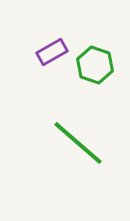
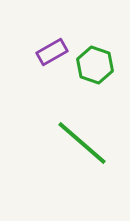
green line: moved 4 px right
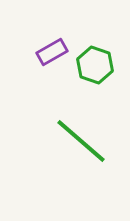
green line: moved 1 px left, 2 px up
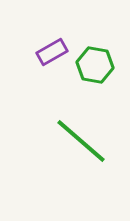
green hexagon: rotated 9 degrees counterclockwise
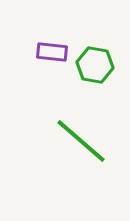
purple rectangle: rotated 36 degrees clockwise
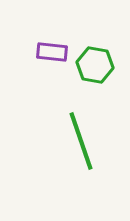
green line: rotated 30 degrees clockwise
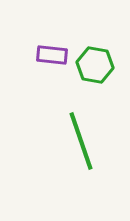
purple rectangle: moved 3 px down
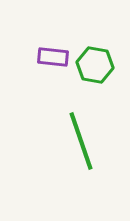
purple rectangle: moved 1 px right, 2 px down
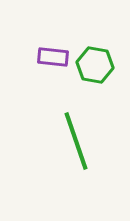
green line: moved 5 px left
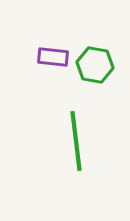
green line: rotated 12 degrees clockwise
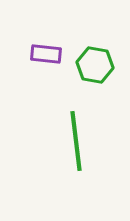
purple rectangle: moved 7 px left, 3 px up
